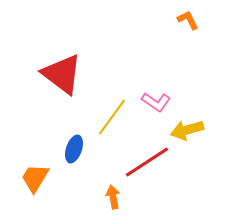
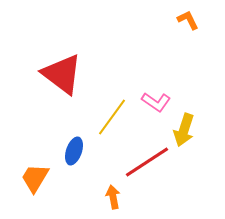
yellow arrow: moved 3 px left; rotated 56 degrees counterclockwise
blue ellipse: moved 2 px down
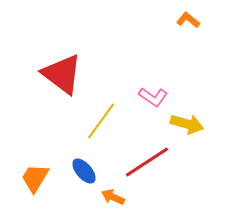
orange L-shape: rotated 25 degrees counterclockwise
pink L-shape: moved 3 px left, 5 px up
yellow line: moved 11 px left, 4 px down
yellow arrow: moved 3 px right, 6 px up; rotated 92 degrees counterclockwise
blue ellipse: moved 10 px right, 20 px down; rotated 60 degrees counterclockwise
orange arrow: rotated 55 degrees counterclockwise
